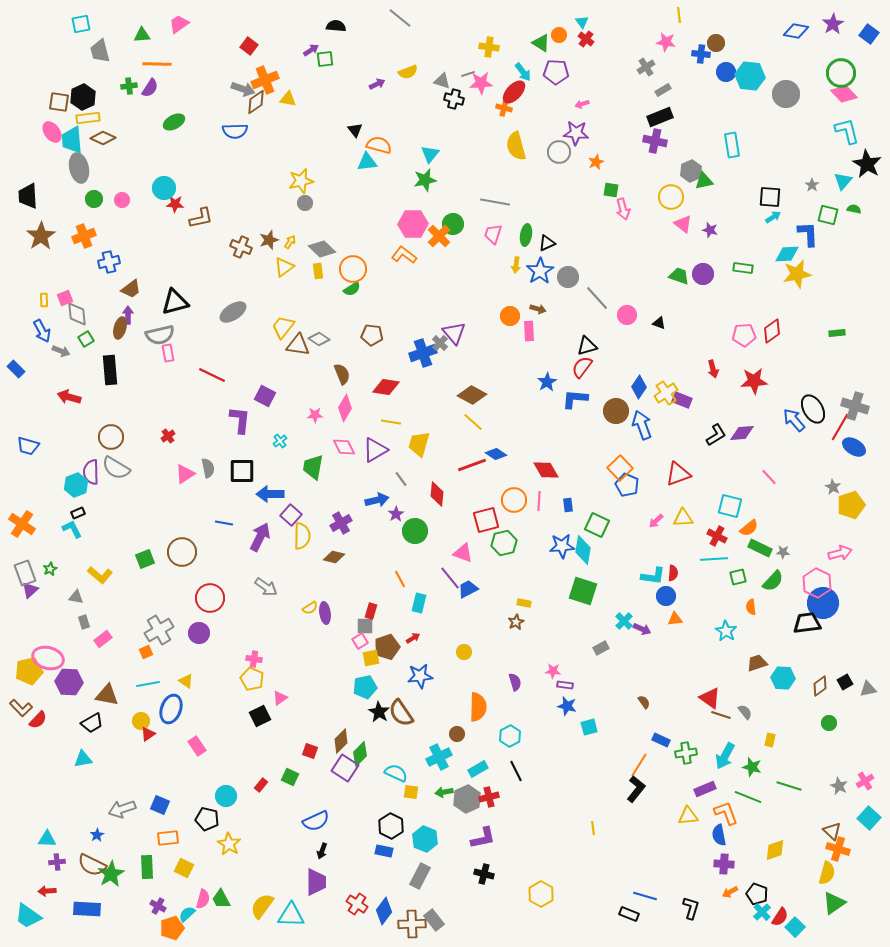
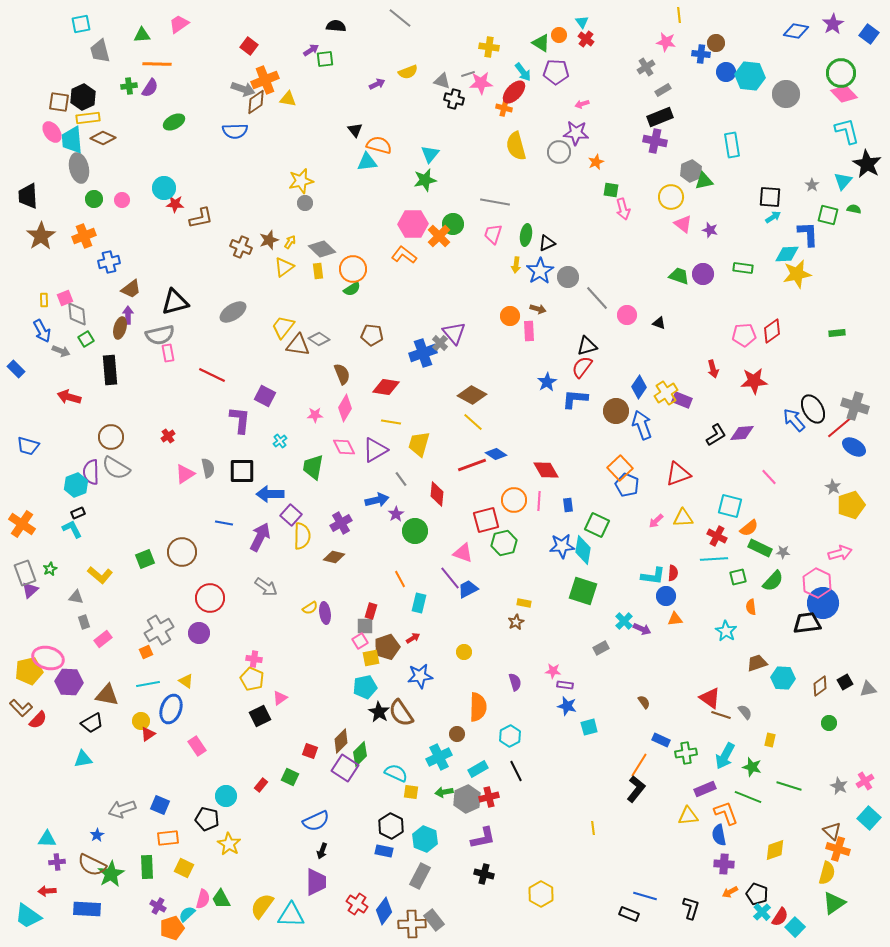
red line at (840, 427): rotated 20 degrees clockwise
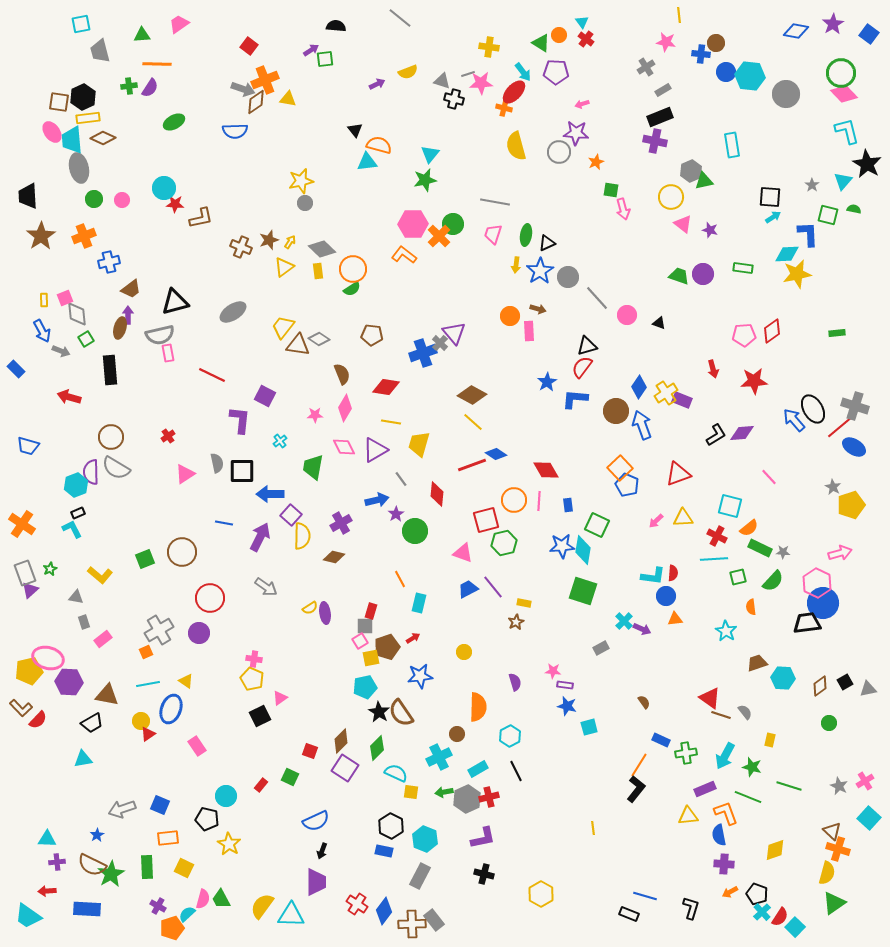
gray semicircle at (208, 468): moved 9 px right, 5 px up
purple line at (450, 578): moved 43 px right, 9 px down
green diamond at (360, 754): moved 17 px right, 6 px up
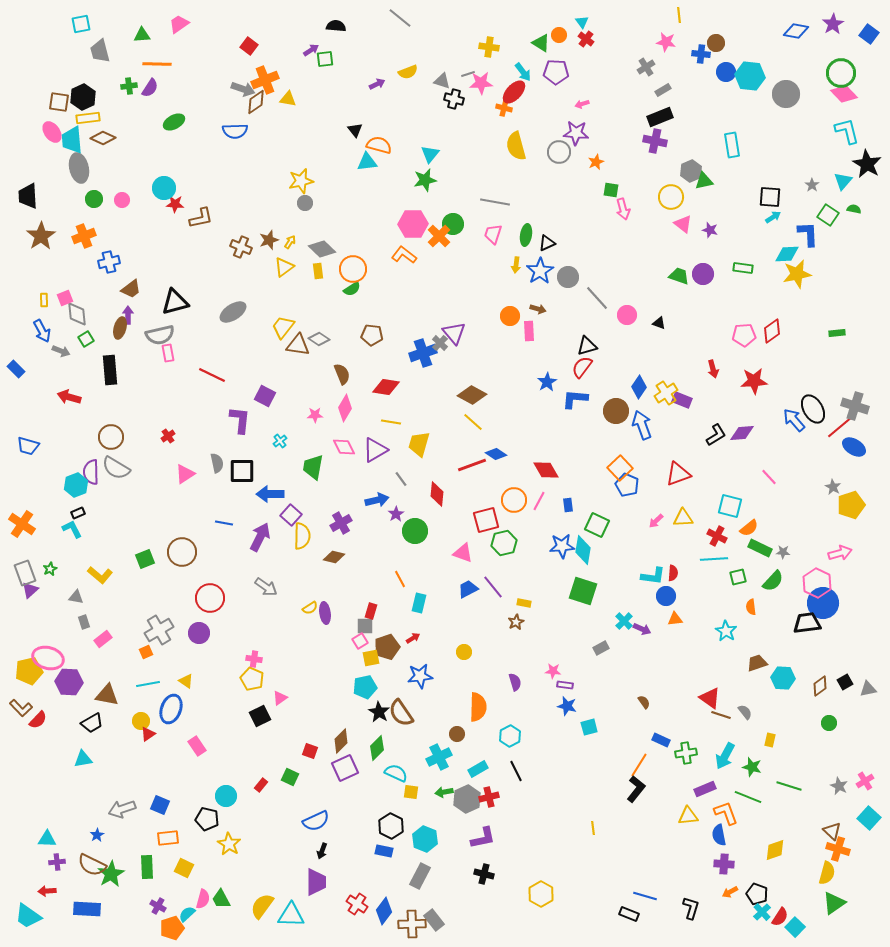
green square at (828, 215): rotated 20 degrees clockwise
pink line at (539, 501): rotated 24 degrees clockwise
purple square at (345, 768): rotated 32 degrees clockwise
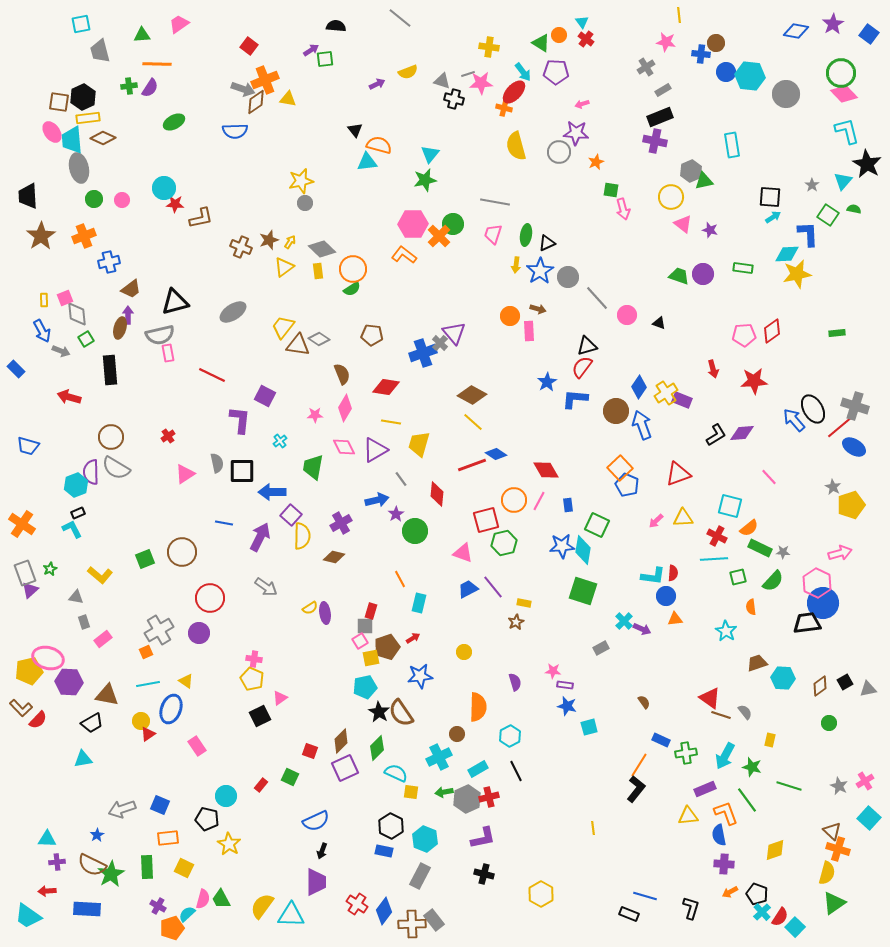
blue arrow at (270, 494): moved 2 px right, 2 px up
green line at (748, 797): moved 1 px left, 3 px down; rotated 32 degrees clockwise
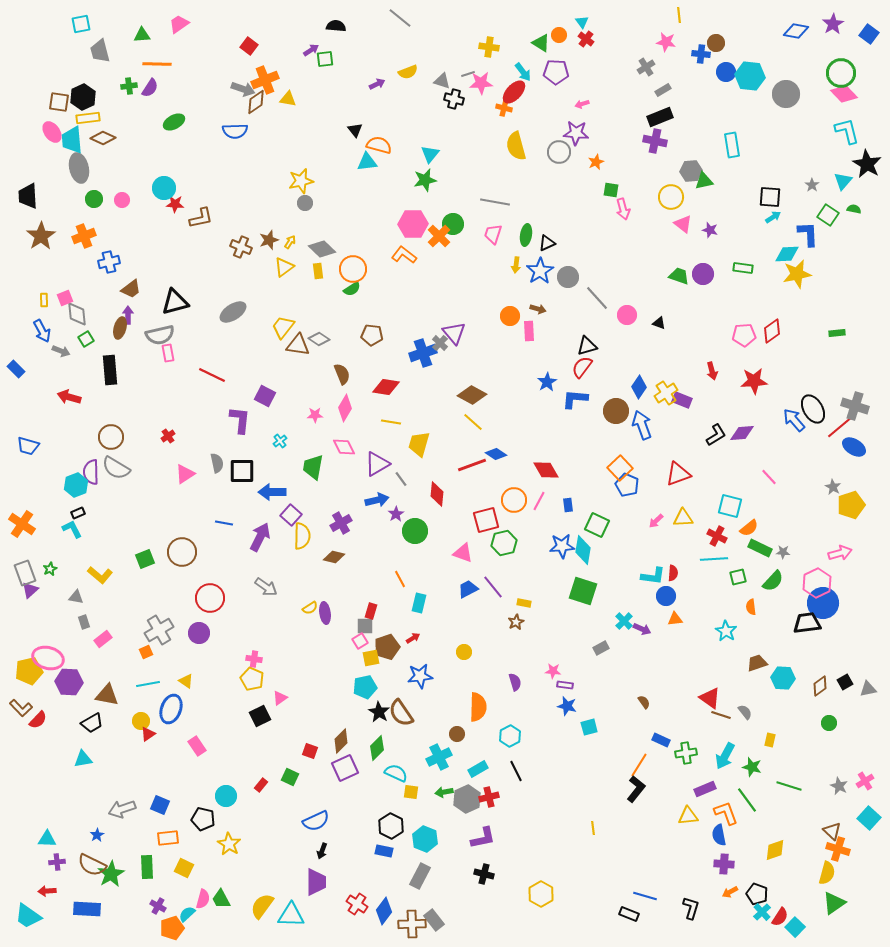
gray hexagon at (691, 171): rotated 20 degrees clockwise
red arrow at (713, 369): moved 1 px left, 2 px down
purple triangle at (375, 450): moved 2 px right, 14 px down
pink hexagon at (817, 583): rotated 8 degrees clockwise
black pentagon at (207, 819): moved 4 px left
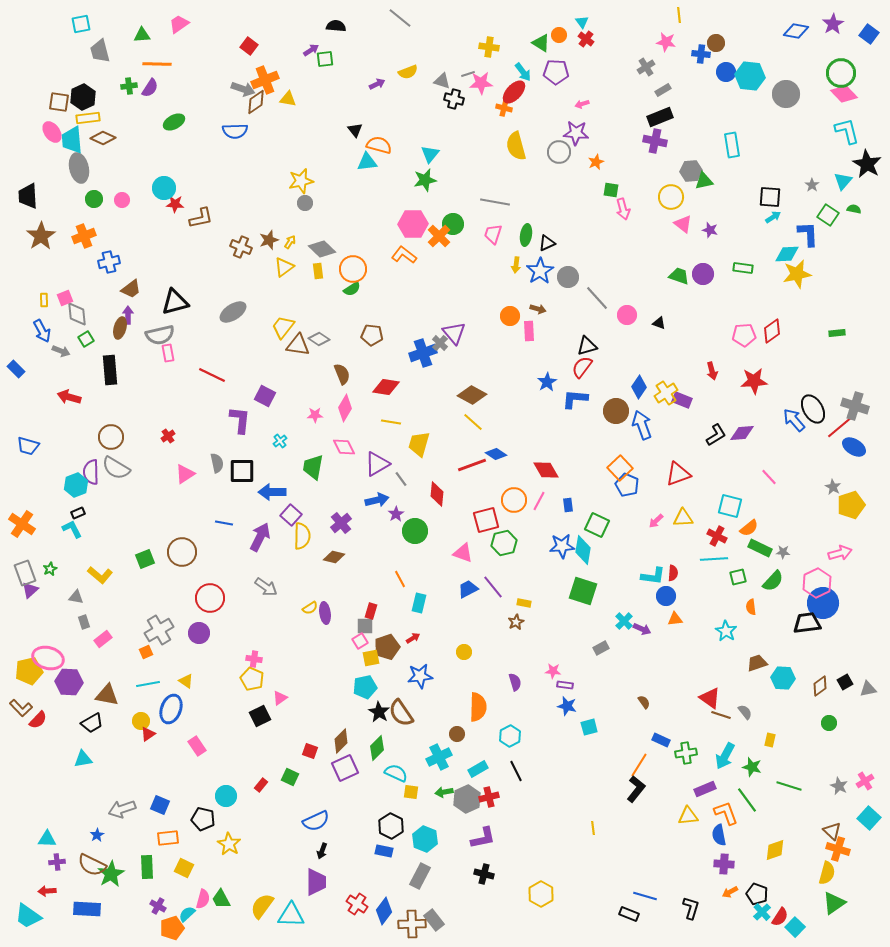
purple cross at (341, 523): rotated 10 degrees counterclockwise
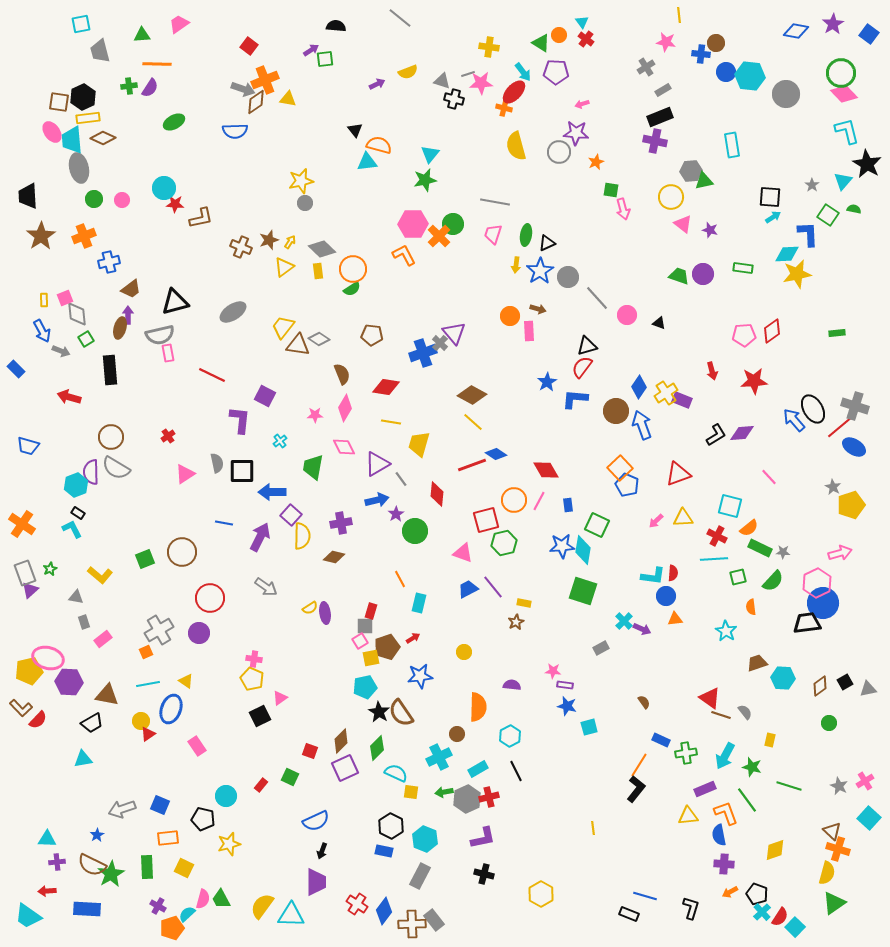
orange L-shape at (404, 255): rotated 25 degrees clockwise
black rectangle at (78, 513): rotated 56 degrees clockwise
purple cross at (341, 523): rotated 30 degrees clockwise
purple semicircle at (515, 682): moved 3 px left, 3 px down; rotated 66 degrees counterclockwise
yellow star at (229, 844): rotated 25 degrees clockwise
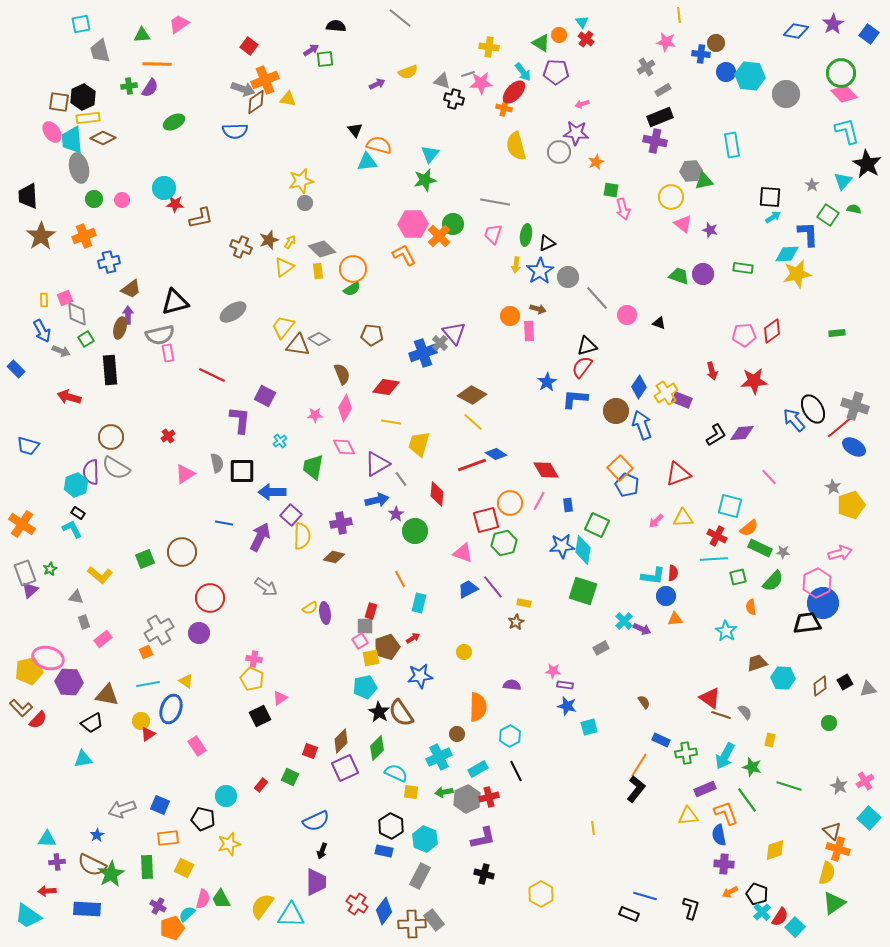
orange circle at (514, 500): moved 4 px left, 3 px down
